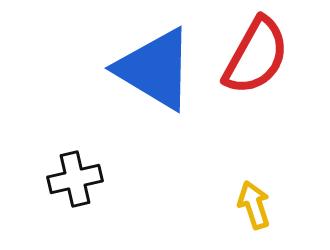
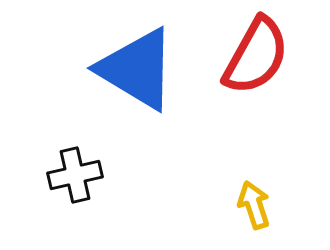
blue triangle: moved 18 px left
black cross: moved 4 px up
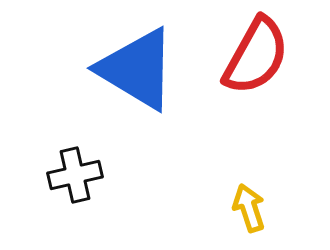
yellow arrow: moved 5 px left, 3 px down
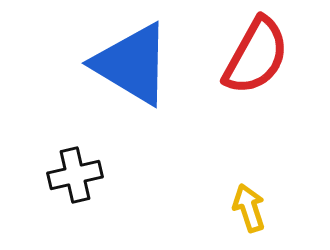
blue triangle: moved 5 px left, 5 px up
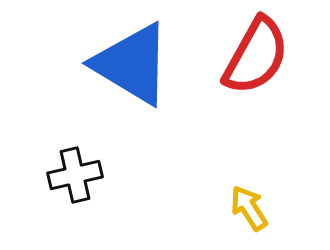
yellow arrow: rotated 15 degrees counterclockwise
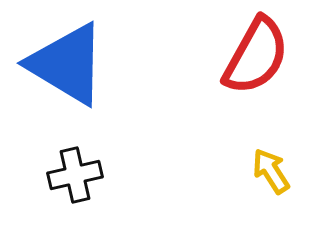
blue triangle: moved 65 px left
yellow arrow: moved 22 px right, 37 px up
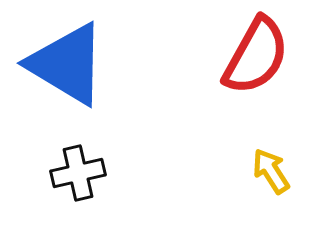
black cross: moved 3 px right, 2 px up
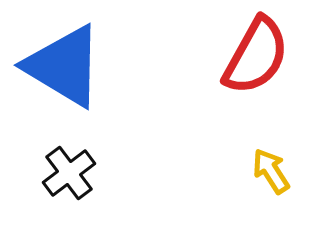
blue triangle: moved 3 px left, 2 px down
black cross: moved 9 px left; rotated 24 degrees counterclockwise
